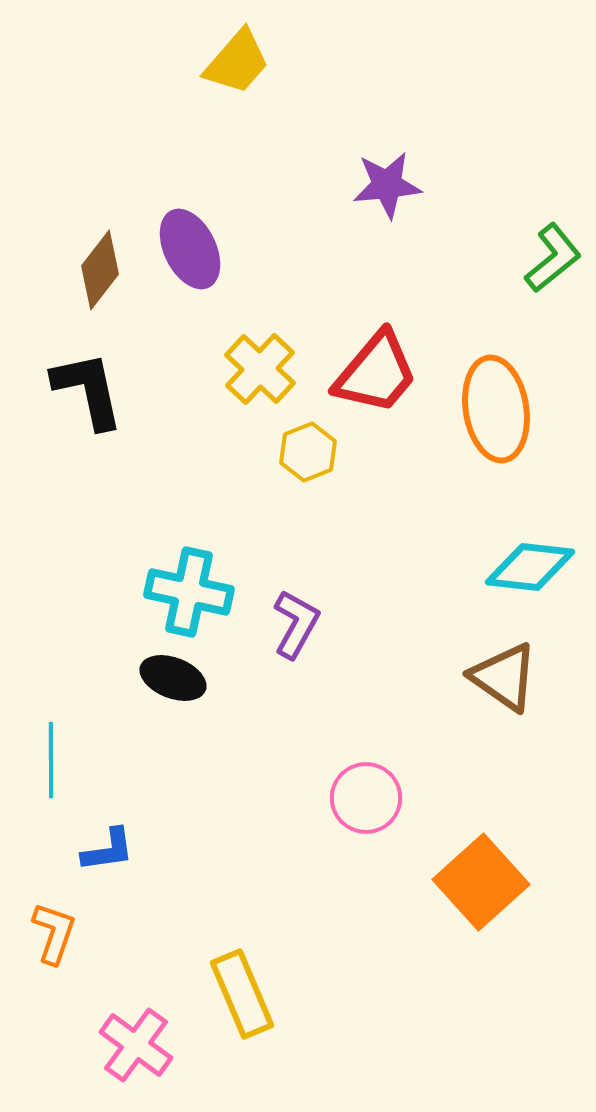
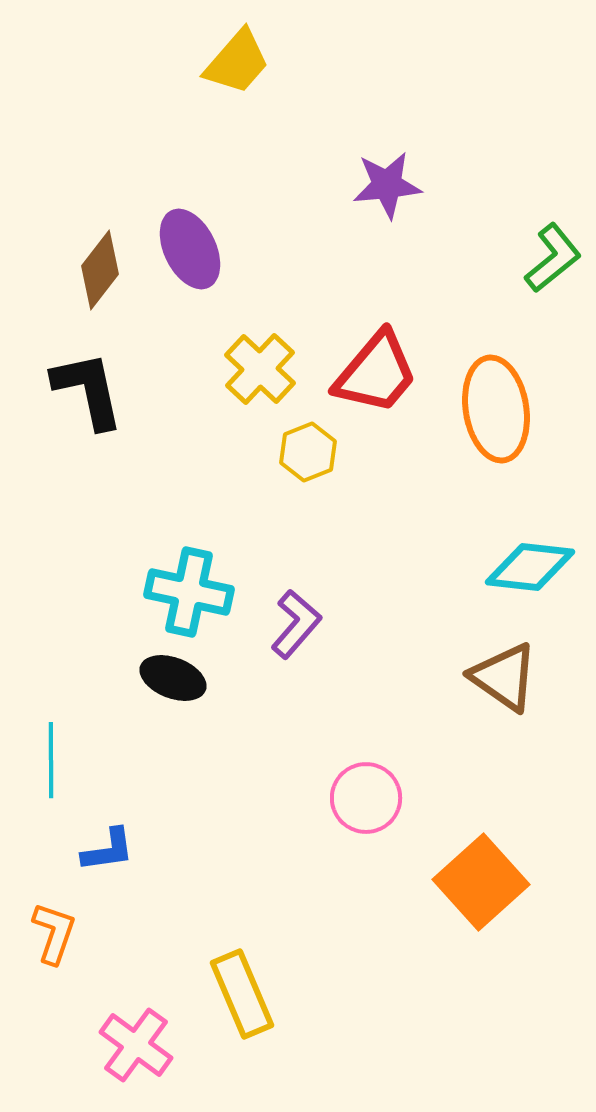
purple L-shape: rotated 12 degrees clockwise
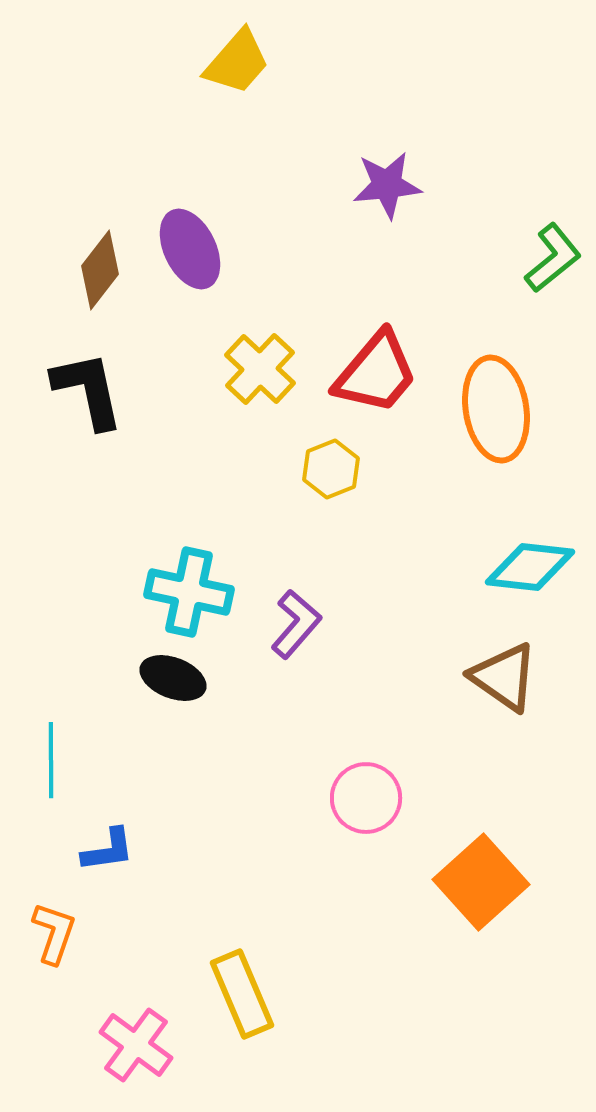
yellow hexagon: moved 23 px right, 17 px down
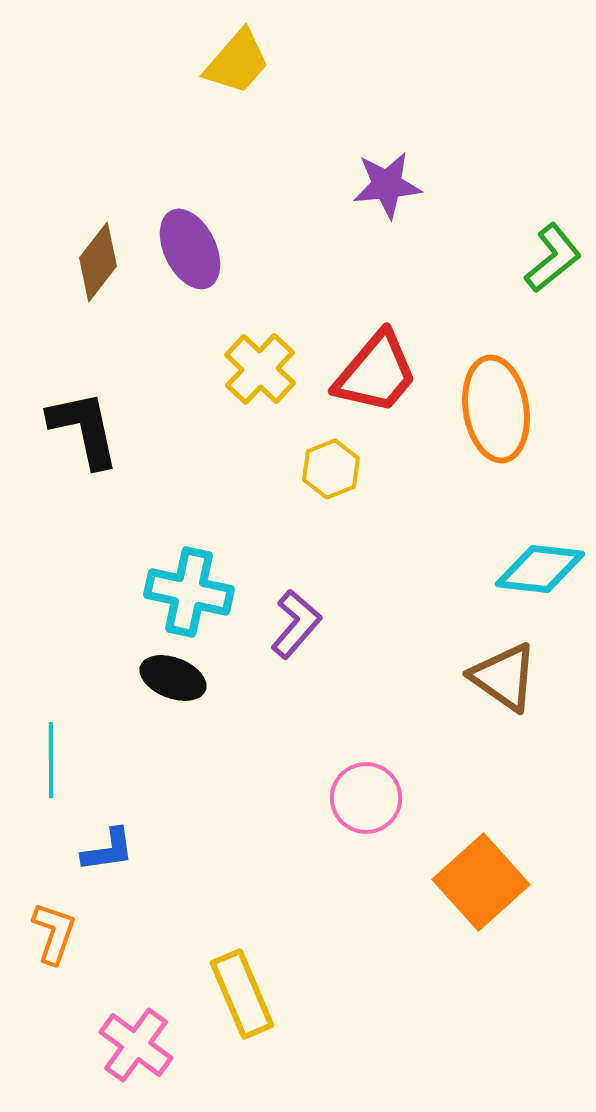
brown diamond: moved 2 px left, 8 px up
black L-shape: moved 4 px left, 39 px down
cyan diamond: moved 10 px right, 2 px down
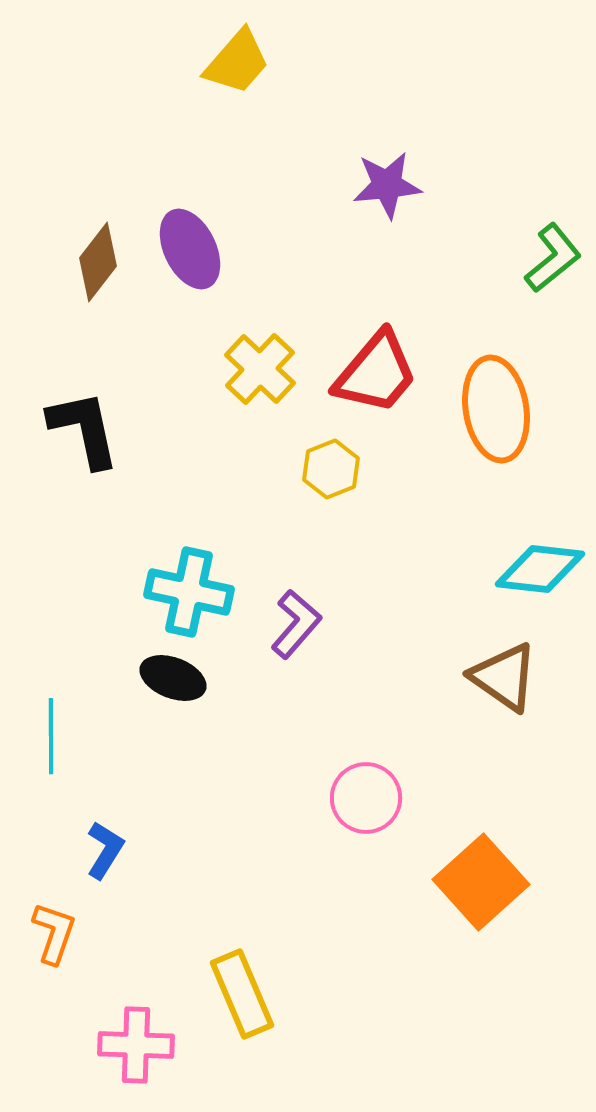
cyan line: moved 24 px up
blue L-shape: moved 3 px left; rotated 50 degrees counterclockwise
pink cross: rotated 34 degrees counterclockwise
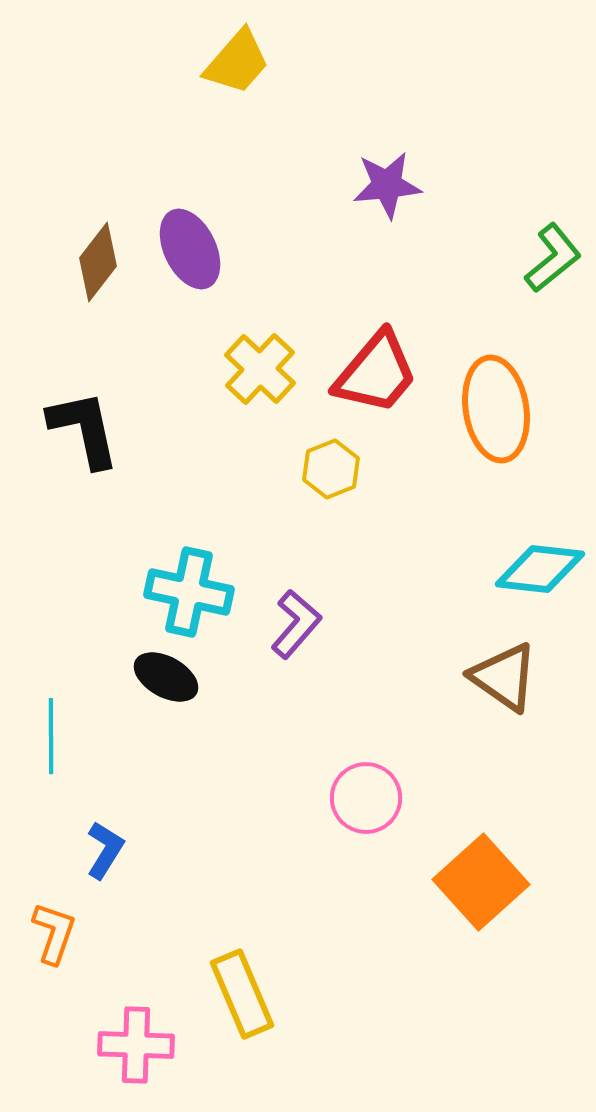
black ellipse: moved 7 px left, 1 px up; rotated 8 degrees clockwise
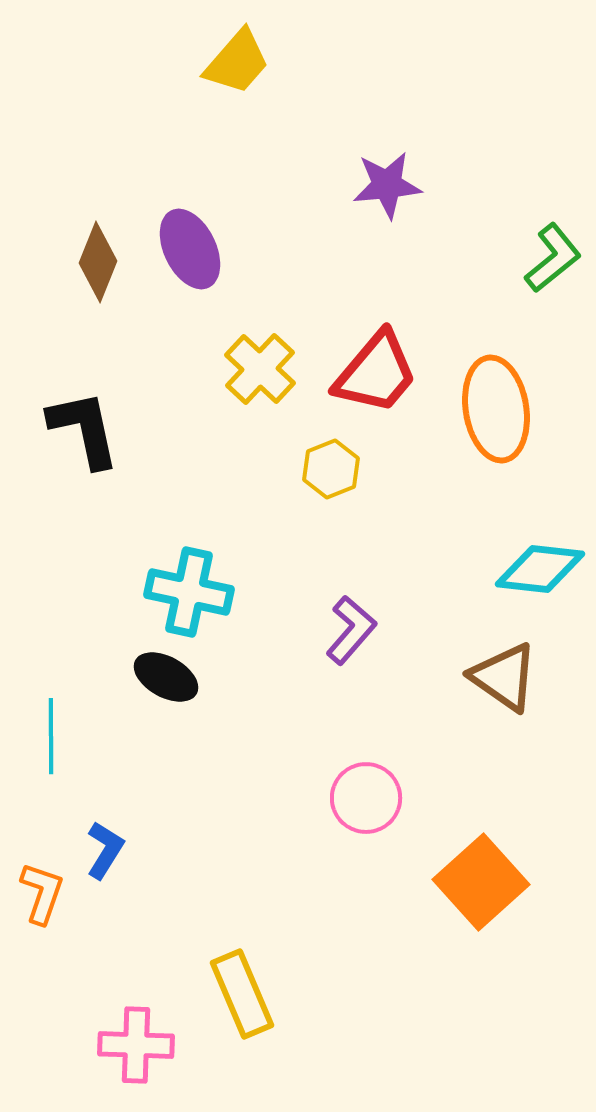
brown diamond: rotated 16 degrees counterclockwise
purple L-shape: moved 55 px right, 6 px down
orange L-shape: moved 12 px left, 40 px up
